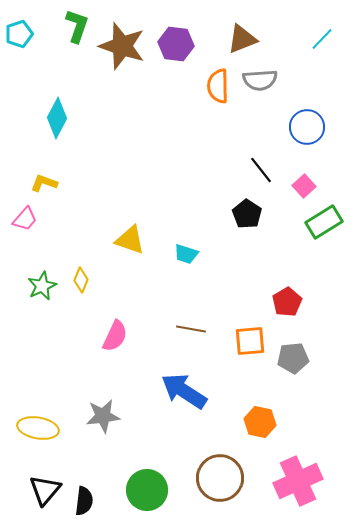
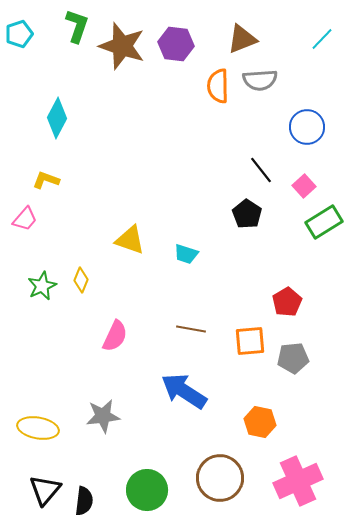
yellow L-shape: moved 2 px right, 3 px up
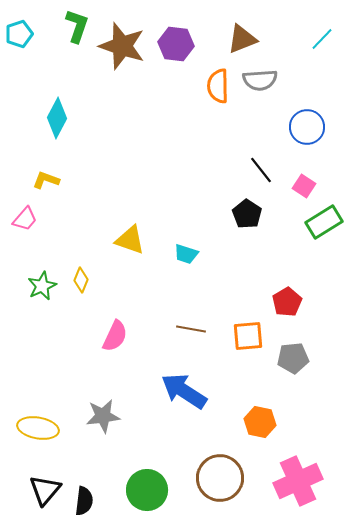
pink square: rotated 15 degrees counterclockwise
orange square: moved 2 px left, 5 px up
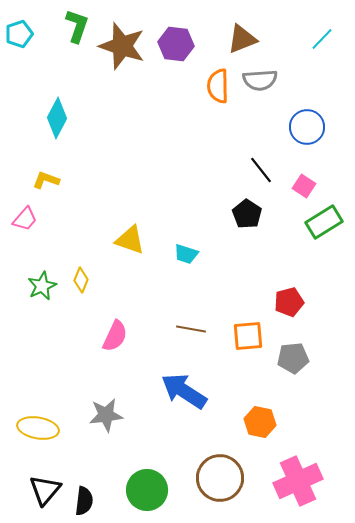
red pentagon: moved 2 px right; rotated 16 degrees clockwise
gray star: moved 3 px right, 1 px up
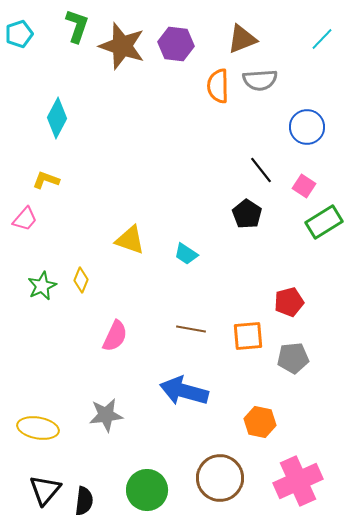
cyan trapezoid: rotated 15 degrees clockwise
blue arrow: rotated 18 degrees counterclockwise
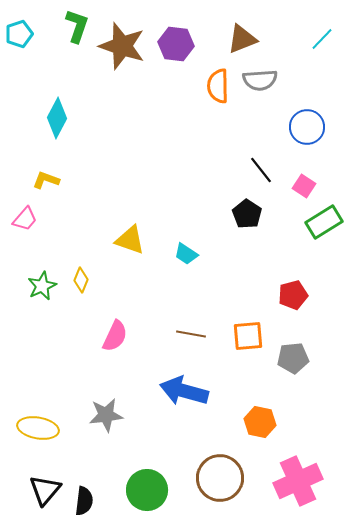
red pentagon: moved 4 px right, 7 px up
brown line: moved 5 px down
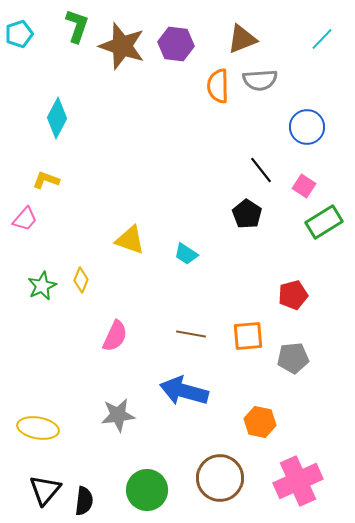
gray star: moved 12 px right
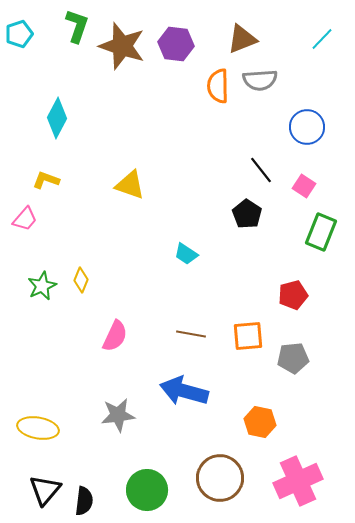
green rectangle: moved 3 px left, 10 px down; rotated 36 degrees counterclockwise
yellow triangle: moved 55 px up
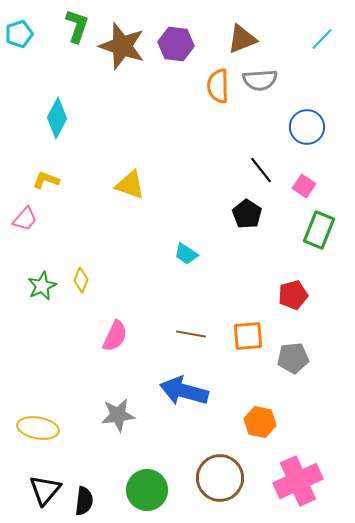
green rectangle: moved 2 px left, 2 px up
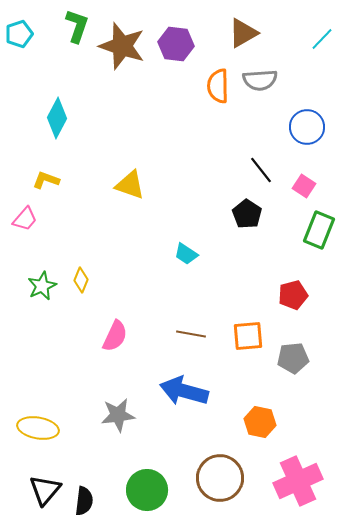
brown triangle: moved 1 px right, 6 px up; rotated 8 degrees counterclockwise
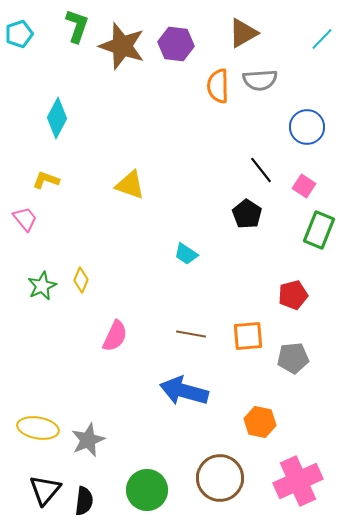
pink trapezoid: rotated 80 degrees counterclockwise
gray star: moved 30 px left, 25 px down; rotated 16 degrees counterclockwise
